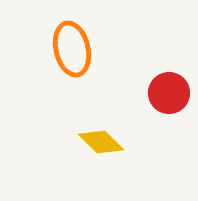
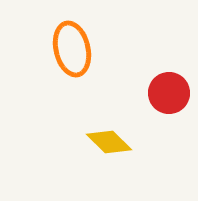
yellow diamond: moved 8 px right
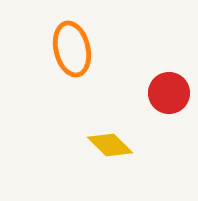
yellow diamond: moved 1 px right, 3 px down
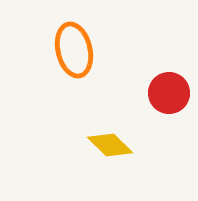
orange ellipse: moved 2 px right, 1 px down
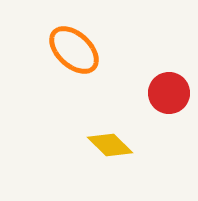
orange ellipse: rotated 34 degrees counterclockwise
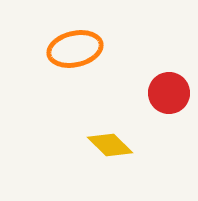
orange ellipse: moved 1 px right, 1 px up; rotated 56 degrees counterclockwise
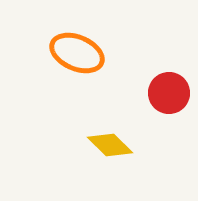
orange ellipse: moved 2 px right, 4 px down; rotated 36 degrees clockwise
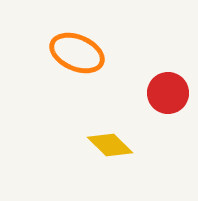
red circle: moved 1 px left
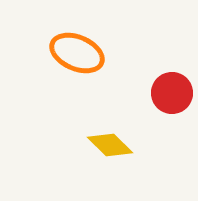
red circle: moved 4 px right
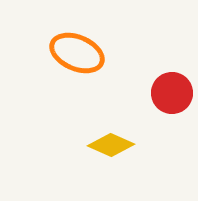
yellow diamond: moved 1 px right; rotated 21 degrees counterclockwise
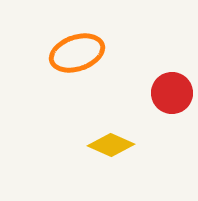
orange ellipse: rotated 42 degrees counterclockwise
